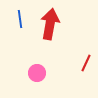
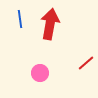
red line: rotated 24 degrees clockwise
pink circle: moved 3 px right
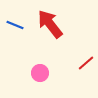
blue line: moved 5 px left, 6 px down; rotated 60 degrees counterclockwise
red arrow: rotated 48 degrees counterclockwise
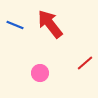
red line: moved 1 px left
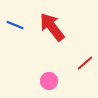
red arrow: moved 2 px right, 3 px down
pink circle: moved 9 px right, 8 px down
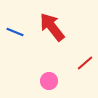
blue line: moved 7 px down
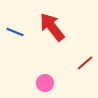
pink circle: moved 4 px left, 2 px down
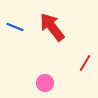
blue line: moved 5 px up
red line: rotated 18 degrees counterclockwise
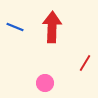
red arrow: rotated 40 degrees clockwise
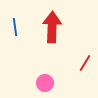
blue line: rotated 60 degrees clockwise
